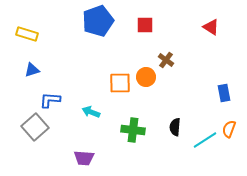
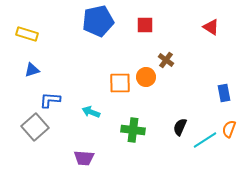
blue pentagon: rotated 8 degrees clockwise
black semicircle: moved 5 px right; rotated 18 degrees clockwise
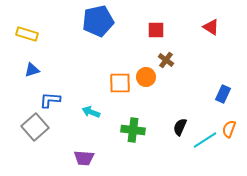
red square: moved 11 px right, 5 px down
blue rectangle: moved 1 px left, 1 px down; rotated 36 degrees clockwise
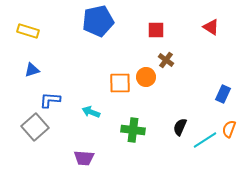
yellow rectangle: moved 1 px right, 3 px up
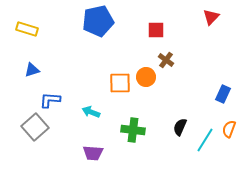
red triangle: moved 10 px up; rotated 42 degrees clockwise
yellow rectangle: moved 1 px left, 2 px up
cyan line: rotated 25 degrees counterclockwise
purple trapezoid: moved 9 px right, 5 px up
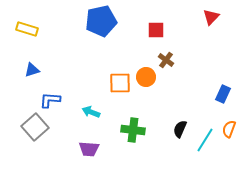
blue pentagon: moved 3 px right
black semicircle: moved 2 px down
purple trapezoid: moved 4 px left, 4 px up
